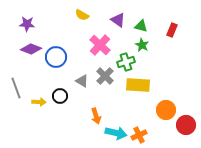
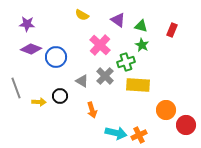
orange arrow: moved 4 px left, 6 px up
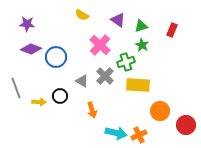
green triangle: rotated 32 degrees counterclockwise
orange circle: moved 6 px left, 1 px down
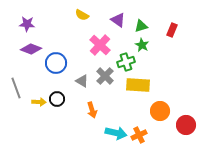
blue circle: moved 6 px down
black circle: moved 3 px left, 3 px down
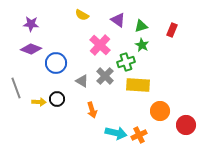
purple star: moved 4 px right
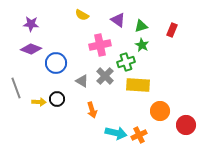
pink cross: rotated 35 degrees clockwise
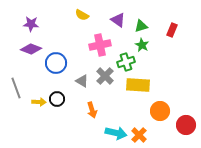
orange cross: rotated 21 degrees counterclockwise
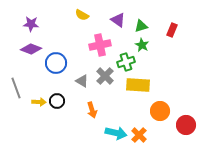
black circle: moved 2 px down
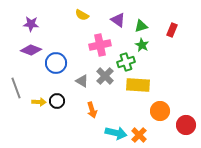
purple diamond: moved 1 px down
